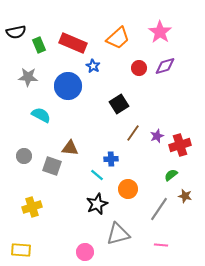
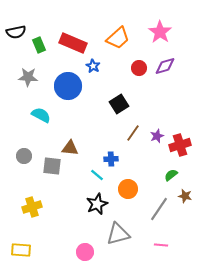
gray square: rotated 12 degrees counterclockwise
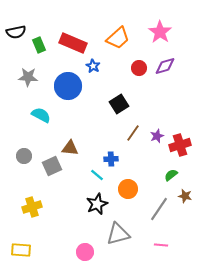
gray square: rotated 30 degrees counterclockwise
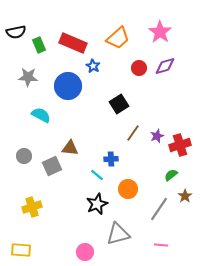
brown star: rotated 24 degrees clockwise
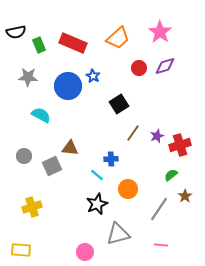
blue star: moved 10 px down
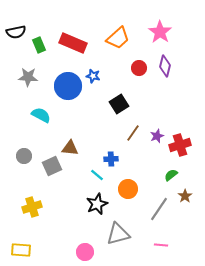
purple diamond: rotated 60 degrees counterclockwise
blue star: rotated 16 degrees counterclockwise
